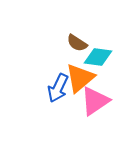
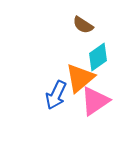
brown semicircle: moved 6 px right, 18 px up
cyan diamond: rotated 44 degrees counterclockwise
blue arrow: moved 2 px left, 7 px down
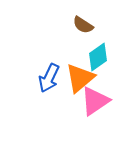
blue arrow: moved 7 px left, 17 px up
